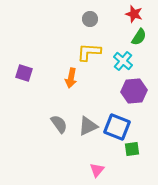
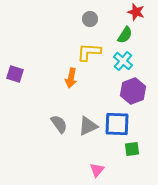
red star: moved 2 px right, 2 px up
green semicircle: moved 14 px left, 2 px up
purple square: moved 9 px left, 1 px down
purple hexagon: moved 1 px left; rotated 15 degrees counterclockwise
blue square: moved 3 px up; rotated 20 degrees counterclockwise
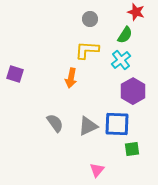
yellow L-shape: moved 2 px left, 2 px up
cyan cross: moved 2 px left, 1 px up; rotated 12 degrees clockwise
purple hexagon: rotated 10 degrees counterclockwise
gray semicircle: moved 4 px left, 1 px up
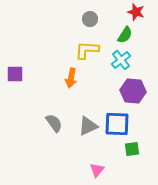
purple square: rotated 18 degrees counterclockwise
purple hexagon: rotated 25 degrees counterclockwise
gray semicircle: moved 1 px left
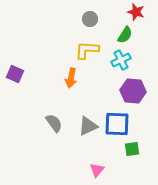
cyan cross: rotated 12 degrees clockwise
purple square: rotated 24 degrees clockwise
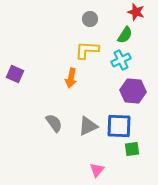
blue square: moved 2 px right, 2 px down
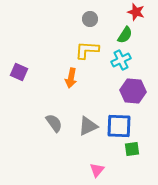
purple square: moved 4 px right, 2 px up
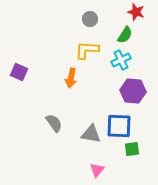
gray triangle: moved 3 px right, 8 px down; rotated 35 degrees clockwise
